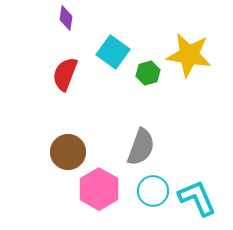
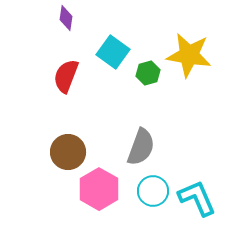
red semicircle: moved 1 px right, 2 px down
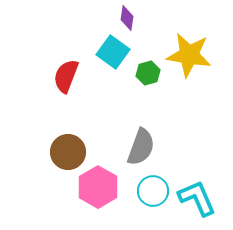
purple diamond: moved 61 px right
pink hexagon: moved 1 px left, 2 px up
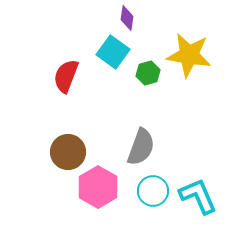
cyan L-shape: moved 1 px right, 2 px up
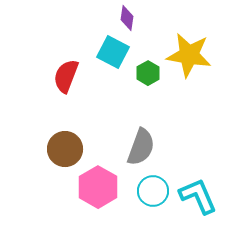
cyan square: rotated 8 degrees counterclockwise
green hexagon: rotated 15 degrees counterclockwise
brown circle: moved 3 px left, 3 px up
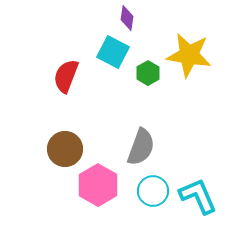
pink hexagon: moved 2 px up
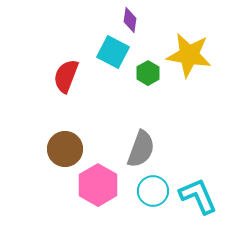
purple diamond: moved 3 px right, 2 px down
gray semicircle: moved 2 px down
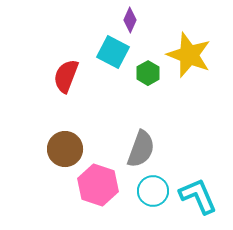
purple diamond: rotated 15 degrees clockwise
yellow star: rotated 12 degrees clockwise
pink hexagon: rotated 12 degrees counterclockwise
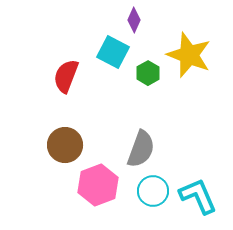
purple diamond: moved 4 px right
brown circle: moved 4 px up
pink hexagon: rotated 21 degrees clockwise
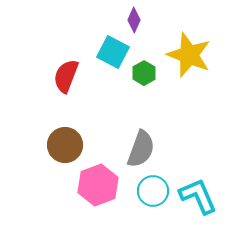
green hexagon: moved 4 px left
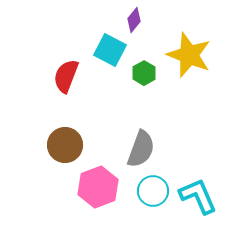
purple diamond: rotated 15 degrees clockwise
cyan square: moved 3 px left, 2 px up
pink hexagon: moved 2 px down
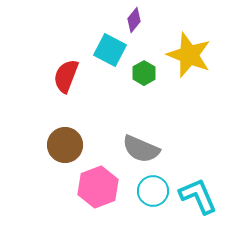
gray semicircle: rotated 93 degrees clockwise
